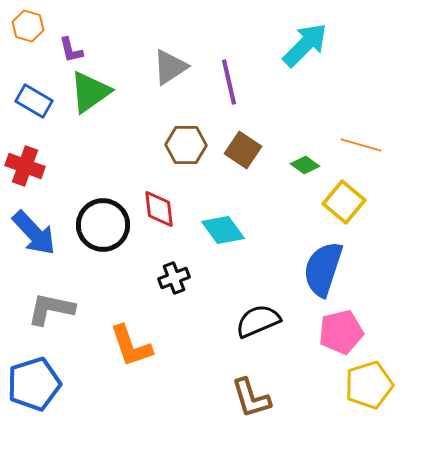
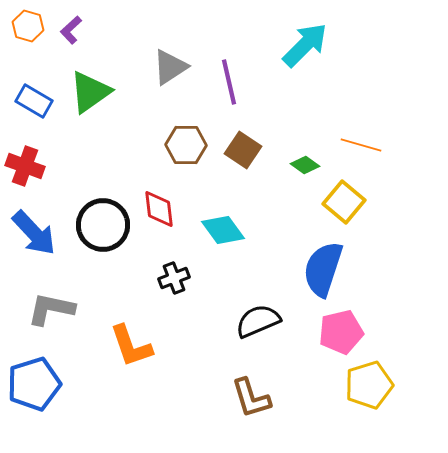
purple L-shape: moved 20 px up; rotated 60 degrees clockwise
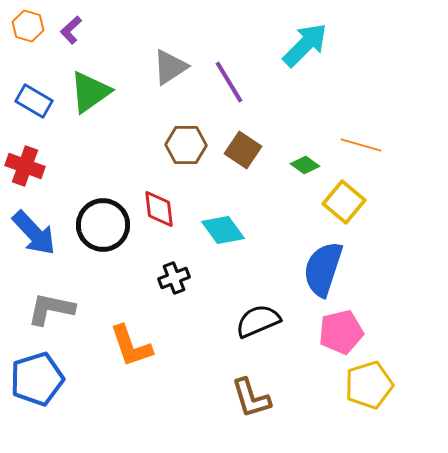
purple line: rotated 18 degrees counterclockwise
blue pentagon: moved 3 px right, 5 px up
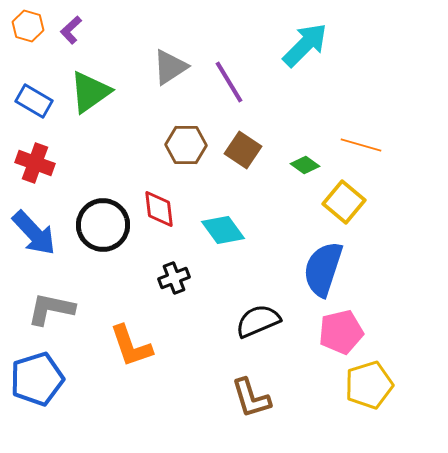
red cross: moved 10 px right, 3 px up
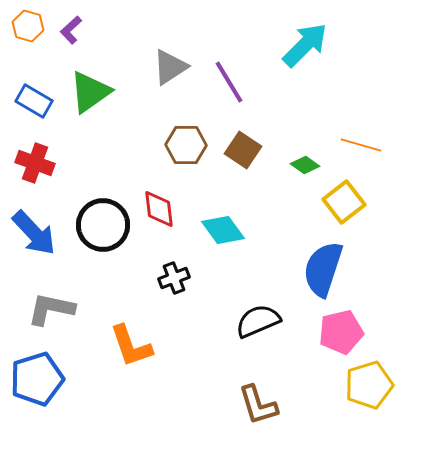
yellow square: rotated 12 degrees clockwise
brown L-shape: moved 7 px right, 7 px down
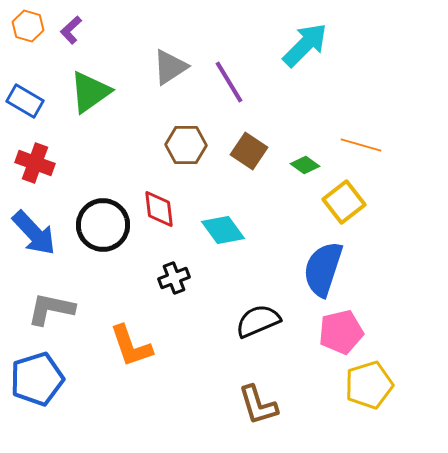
blue rectangle: moved 9 px left
brown square: moved 6 px right, 1 px down
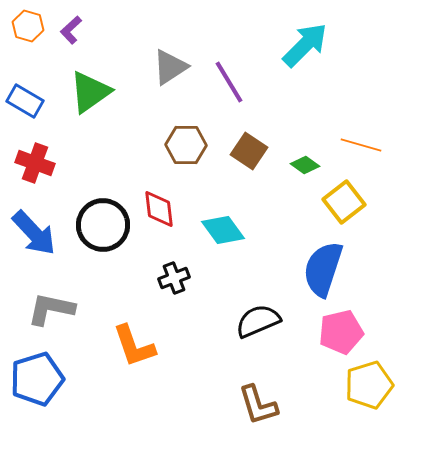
orange L-shape: moved 3 px right
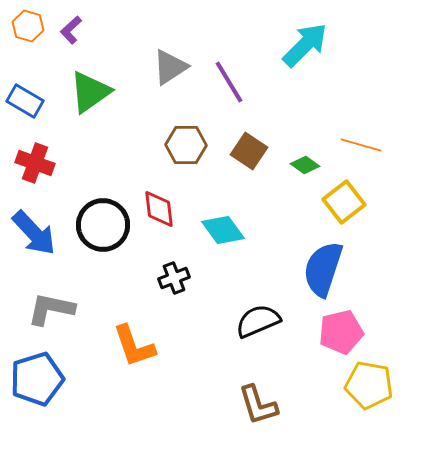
yellow pentagon: rotated 27 degrees clockwise
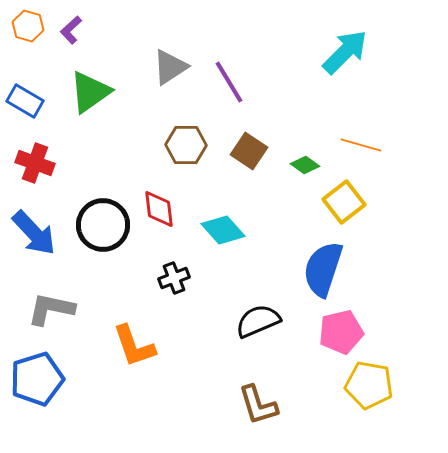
cyan arrow: moved 40 px right, 7 px down
cyan diamond: rotated 6 degrees counterclockwise
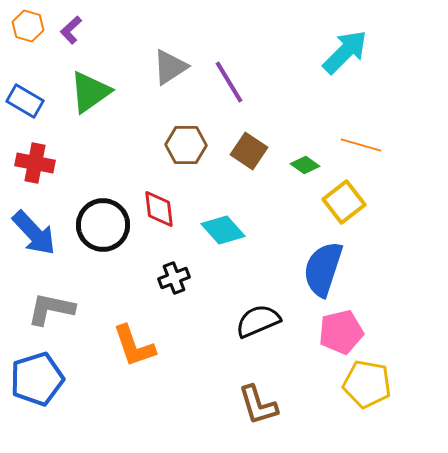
red cross: rotated 9 degrees counterclockwise
yellow pentagon: moved 2 px left, 1 px up
